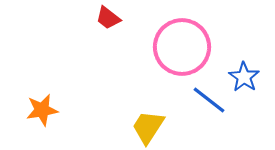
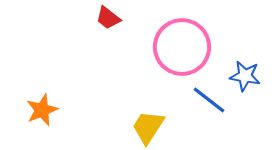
blue star: moved 1 px right, 1 px up; rotated 24 degrees counterclockwise
orange star: rotated 12 degrees counterclockwise
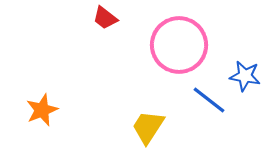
red trapezoid: moved 3 px left
pink circle: moved 3 px left, 2 px up
